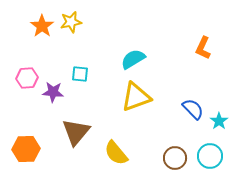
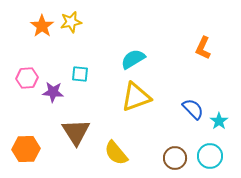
brown triangle: rotated 12 degrees counterclockwise
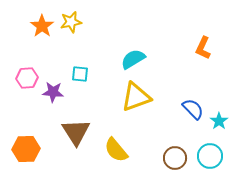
yellow semicircle: moved 3 px up
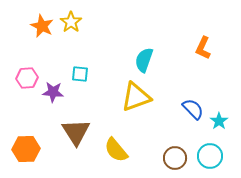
yellow star: rotated 25 degrees counterclockwise
orange star: rotated 10 degrees counterclockwise
cyan semicircle: moved 11 px right, 1 px down; rotated 40 degrees counterclockwise
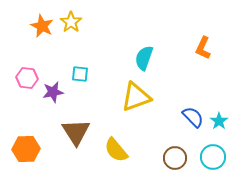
cyan semicircle: moved 2 px up
pink hexagon: rotated 10 degrees clockwise
purple star: rotated 15 degrees counterclockwise
blue semicircle: moved 8 px down
cyan circle: moved 3 px right, 1 px down
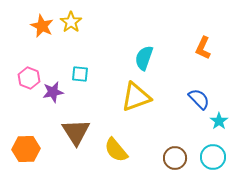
pink hexagon: moved 2 px right; rotated 15 degrees clockwise
blue semicircle: moved 6 px right, 18 px up
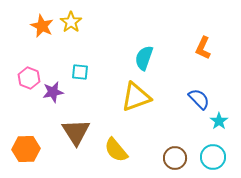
cyan square: moved 2 px up
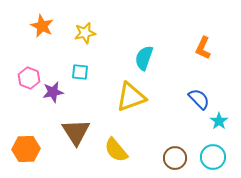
yellow star: moved 14 px right, 11 px down; rotated 25 degrees clockwise
yellow triangle: moved 5 px left
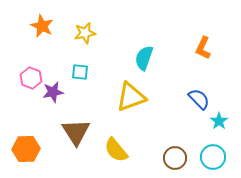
pink hexagon: moved 2 px right
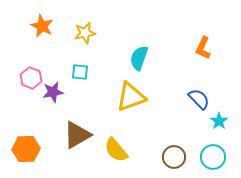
cyan semicircle: moved 5 px left
brown triangle: moved 1 px right, 3 px down; rotated 32 degrees clockwise
brown circle: moved 1 px left, 1 px up
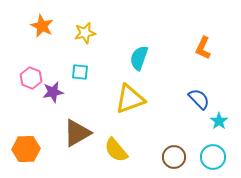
yellow triangle: moved 1 px left, 2 px down
brown triangle: moved 2 px up
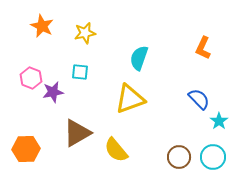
brown circle: moved 5 px right
